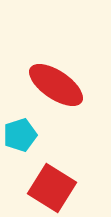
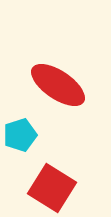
red ellipse: moved 2 px right
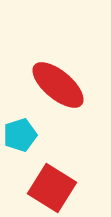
red ellipse: rotated 6 degrees clockwise
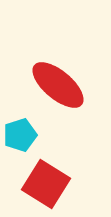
red square: moved 6 px left, 4 px up
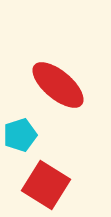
red square: moved 1 px down
